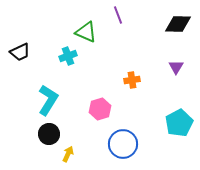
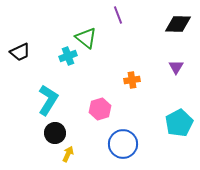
green triangle: moved 6 px down; rotated 15 degrees clockwise
black circle: moved 6 px right, 1 px up
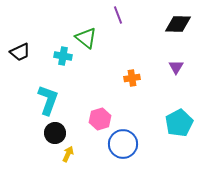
cyan cross: moved 5 px left; rotated 30 degrees clockwise
orange cross: moved 2 px up
cyan L-shape: rotated 12 degrees counterclockwise
pink hexagon: moved 10 px down
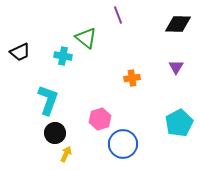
yellow arrow: moved 2 px left
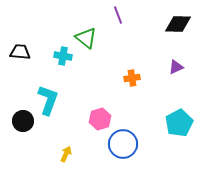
black trapezoid: rotated 150 degrees counterclockwise
purple triangle: rotated 35 degrees clockwise
black circle: moved 32 px left, 12 px up
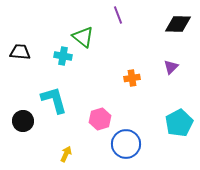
green triangle: moved 3 px left, 1 px up
purple triangle: moved 5 px left; rotated 21 degrees counterclockwise
cyan L-shape: moved 6 px right; rotated 36 degrees counterclockwise
blue circle: moved 3 px right
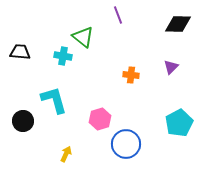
orange cross: moved 1 px left, 3 px up; rotated 14 degrees clockwise
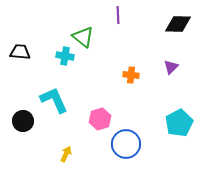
purple line: rotated 18 degrees clockwise
cyan cross: moved 2 px right
cyan L-shape: rotated 8 degrees counterclockwise
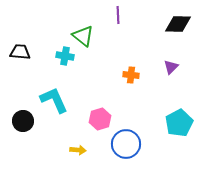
green triangle: moved 1 px up
yellow arrow: moved 12 px right, 4 px up; rotated 70 degrees clockwise
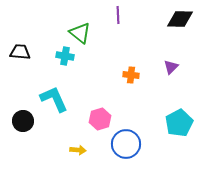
black diamond: moved 2 px right, 5 px up
green triangle: moved 3 px left, 3 px up
cyan L-shape: moved 1 px up
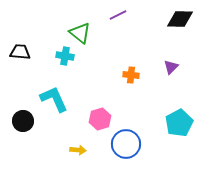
purple line: rotated 66 degrees clockwise
